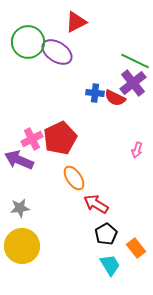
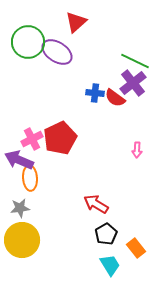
red triangle: rotated 15 degrees counterclockwise
red semicircle: rotated 10 degrees clockwise
pink arrow: rotated 14 degrees counterclockwise
orange ellipse: moved 44 px left; rotated 30 degrees clockwise
yellow circle: moved 6 px up
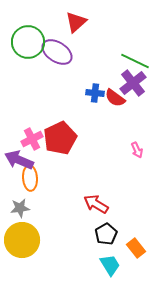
pink arrow: rotated 28 degrees counterclockwise
